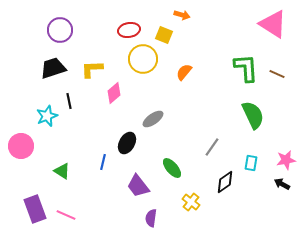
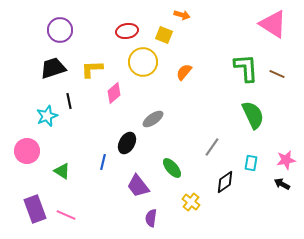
red ellipse: moved 2 px left, 1 px down
yellow circle: moved 3 px down
pink circle: moved 6 px right, 5 px down
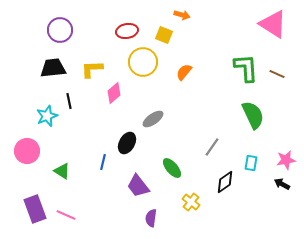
black trapezoid: rotated 12 degrees clockwise
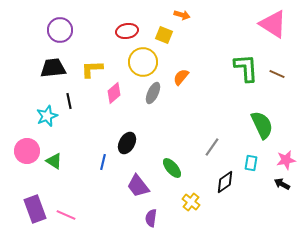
orange semicircle: moved 3 px left, 5 px down
green semicircle: moved 9 px right, 10 px down
gray ellipse: moved 26 px up; rotated 30 degrees counterclockwise
green triangle: moved 8 px left, 10 px up
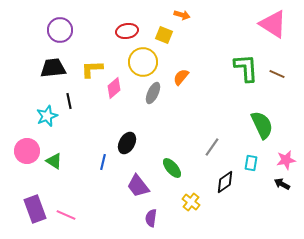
pink diamond: moved 5 px up
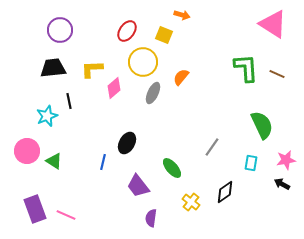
red ellipse: rotated 45 degrees counterclockwise
black diamond: moved 10 px down
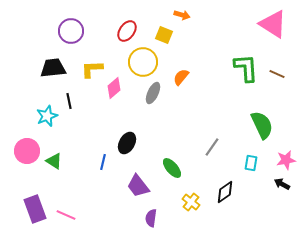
purple circle: moved 11 px right, 1 px down
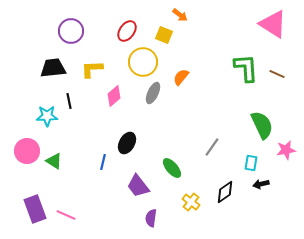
orange arrow: moved 2 px left; rotated 21 degrees clockwise
pink diamond: moved 8 px down
cyan star: rotated 20 degrees clockwise
pink star: moved 10 px up
black arrow: moved 21 px left; rotated 42 degrees counterclockwise
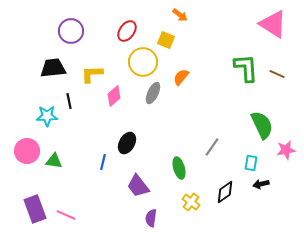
yellow square: moved 2 px right, 5 px down
yellow L-shape: moved 5 px down
green triangle: rotated 24 degrees counterclockwise
green ellipse: moved 7 px right; rotated 25 degrees clockwise
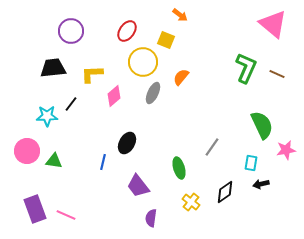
pink triangle: rotated 8 degrees clockwise
green L-shape: rotated 28 degrees clockwise
black line: moved 2 px right, 3 px down; rotated 49 degrees clockwise
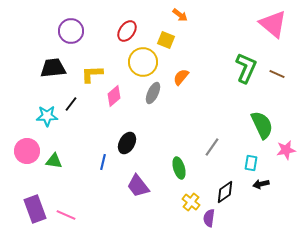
purple semicircle: moved 58 px right
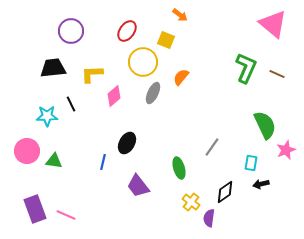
black line: rotated 63 degrees counterclockwise
green semicircle: moved 3 px right
pink star: rotated 12 degrees counterclockwise
